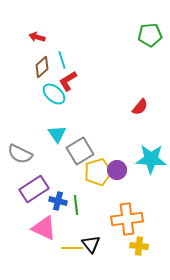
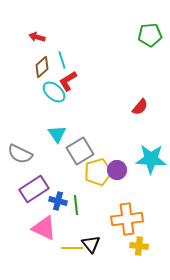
cyan ellipse: moved 2 px up
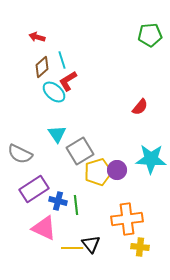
yellow cross: moved 1 px right, 1 px down
